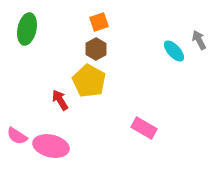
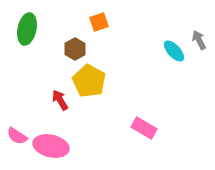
brown hexagon: moved 21 px left
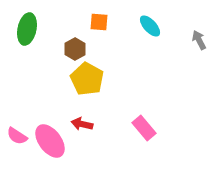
orange square: rotated 24 degrees clockwise
cyan ellipse: moved 24 px left, 25 px up
yellow pentagon: moved 2 px left, 2 px up
red arrow: moved 22 px right, 24 px down; rotated 45 degrees counterclockwise
pink rectangle: rotated 20 degrees clockwise
pink ellipse: moved 1 px left, 5 px up; rotated 40 degrees clockwise
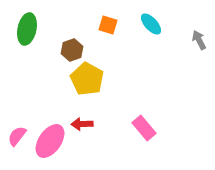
orange square: moved 9 px right, 3 px down; rotated 12 degrees clockwise
cyan ellipse: moved 1 px right, 2 px up
brown hexagon: moved 3 px left, 1 px down; rotated 10 degrees clockwise
red arrow: rotated 15 degrees counterclockwise
pink semicircle: rotated 95 degrees clockwise
pink ellipse: rotated 72 degrees clockwise
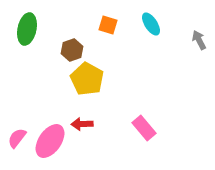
cyan ellipse: rotated 10 degrees clockwise
pink semicircle: moved 2 px down
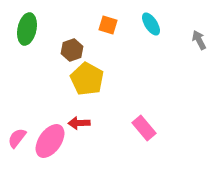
red arrow: moved 3 px left, 1 px up
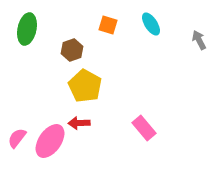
yellow pentagon: moved 2 px left, 7 px down
